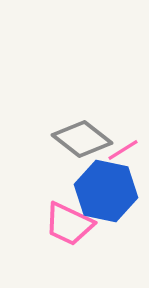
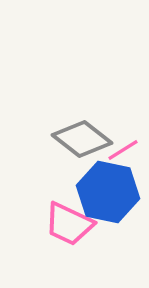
blue hexagon: moved 2 px right, 1 px down
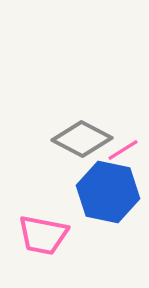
gray diamond: rotated 10 degrees counterclockwise
pink trapezoid: moved 26 px left, 11 px down; rotated 14 degrees counterclockwise
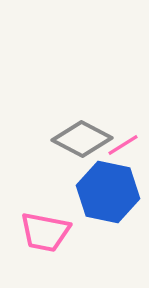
pink line: moved 5 px up
pink trapezoid: moved 2 px right, 3 px up
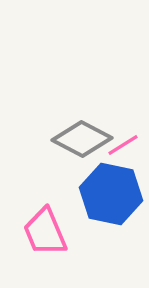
blue hexagon: moved 3 px right, 2 px down
pink trapezoid: rotated 56 degrees clockwise
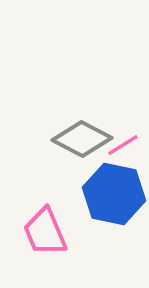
blue hexagon: moved 3 px right
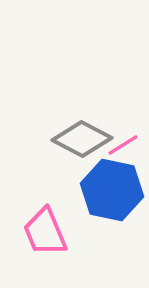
blue hexagon: moved 2 px left, 4 px up
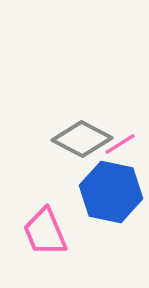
pink line: moved 3 px left, 1 px up
blue hexagon: moved 1 px left, 2 px down
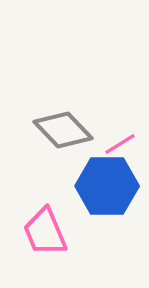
gray diamond: moved 19 px left, 9 px up; rotated 18 degrees clockwise
blue hexagon: moved 4 px left, 6 px up; rotated 12 degrees counterclockwise
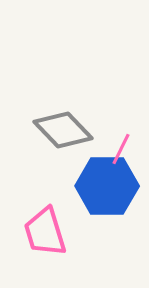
pink line: moved 1 px right, 5 px down; rotated 32 degrees counterclockwise
pink trapezoid: rotated 6 degrees clockwise
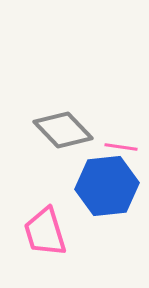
pink line: moved 2 px up; rotated 72 degrees clockwise
blue hexagon: rotated 6 degrees counterclockwise
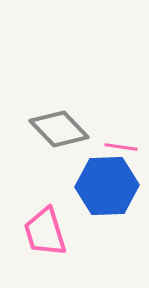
gray diamond: moved 4 px left, 1 px up
blue hexagon: rotated 4 degrees clockwise
